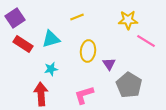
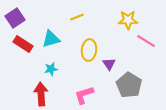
yellow ellipse: moved 1 px right, 1 px up
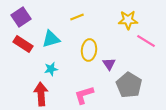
purple square: moved 6 px right, 1 px up
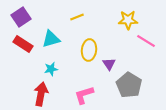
red arrow: rotated 15 degrees clockwise
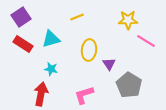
cyan star: rotated 24 degrees clockwise
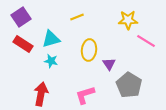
cyan star: moved 8 px up
pink L-shape: moved 1 px right
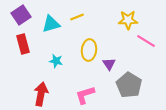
purple square: moved 2 px up
cyan triangle: moved 15 px up
red rectangle: rotated 42 degrees clockwise
cyan star: moved 5 px right
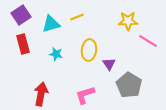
yellow star: moved 1 px down
pink line: moved 2 px right
cyan star: moved 7 px up
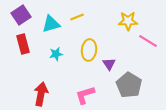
cyan star: rotated 24 degrees counterclockwise
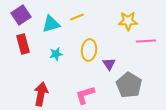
pink line: moved 2 px left; rotated 36 degrees counterclockwise
